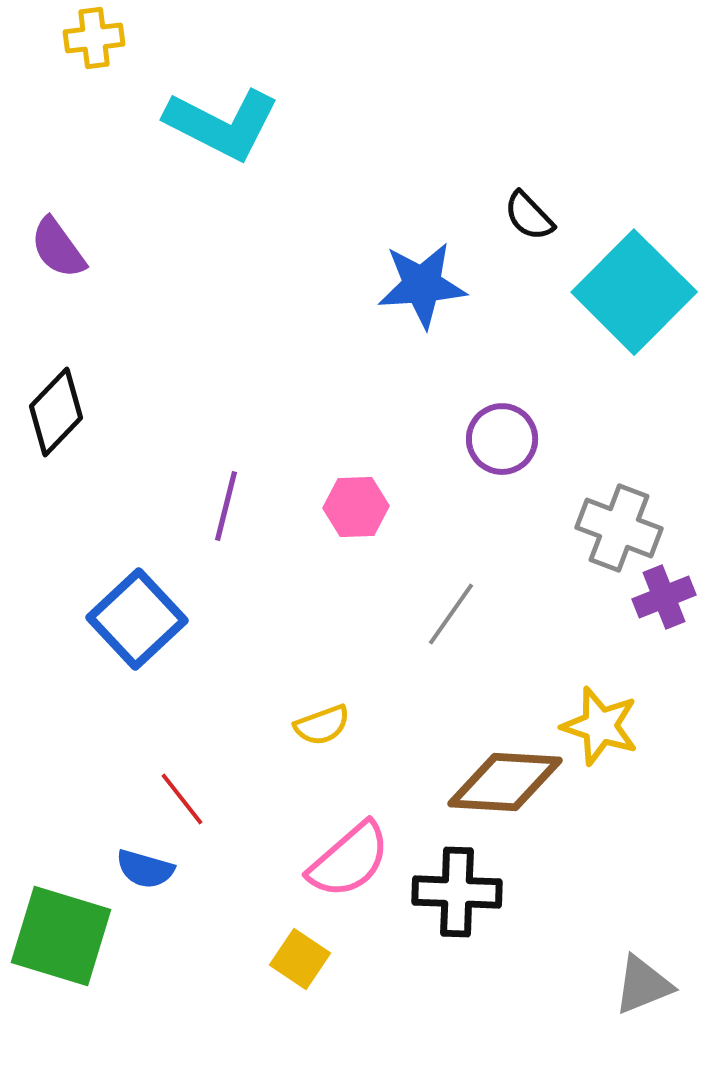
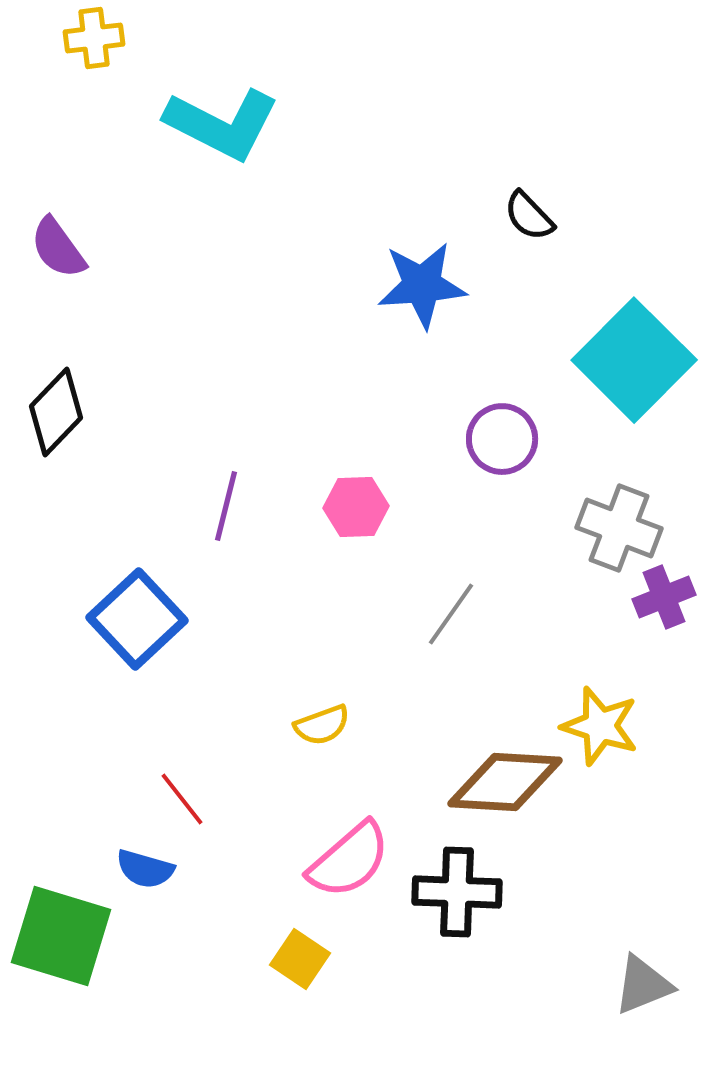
cyan square: moved 68 px down
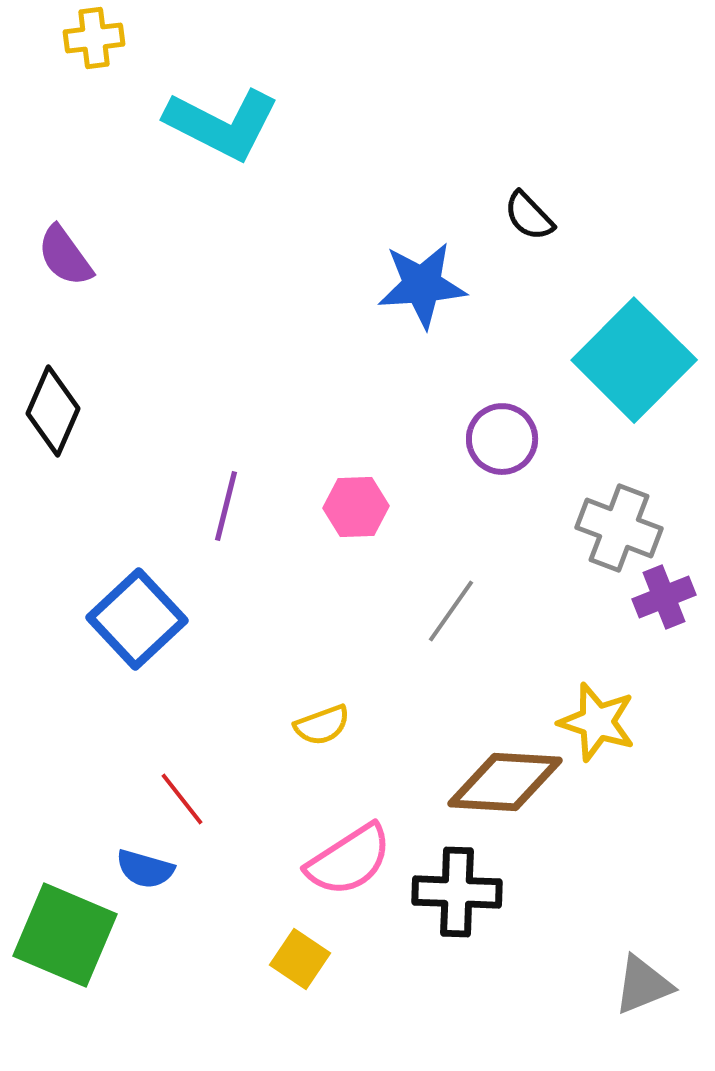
purple semicircle: moved 7 px right, 8 px down
black diamond: moved 3 px left, 1 px up; rotated 20 degrees counterclockwise
gray line: moved 3 px up
yellow star: moved 3 px left, 4 px up
pink semicircle: rotated 8 degrees clockwise
green square: moved 4 px right, 1 px up; rotated 6 degrees clockwise
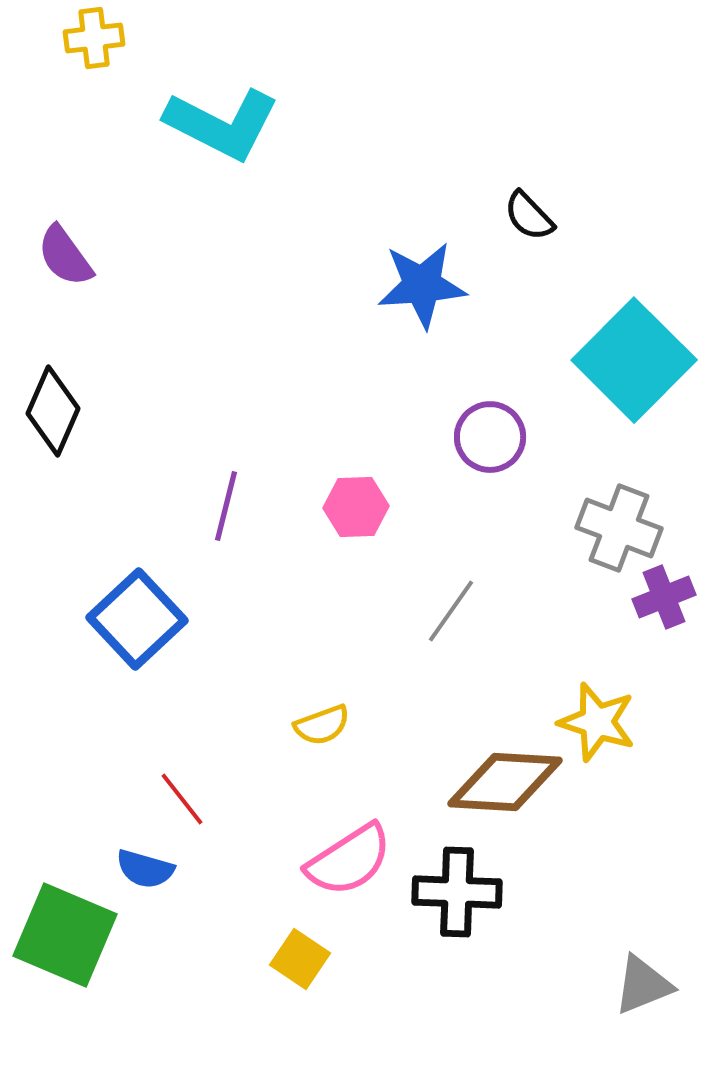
purple circle: moved 12 px left, 2 px up
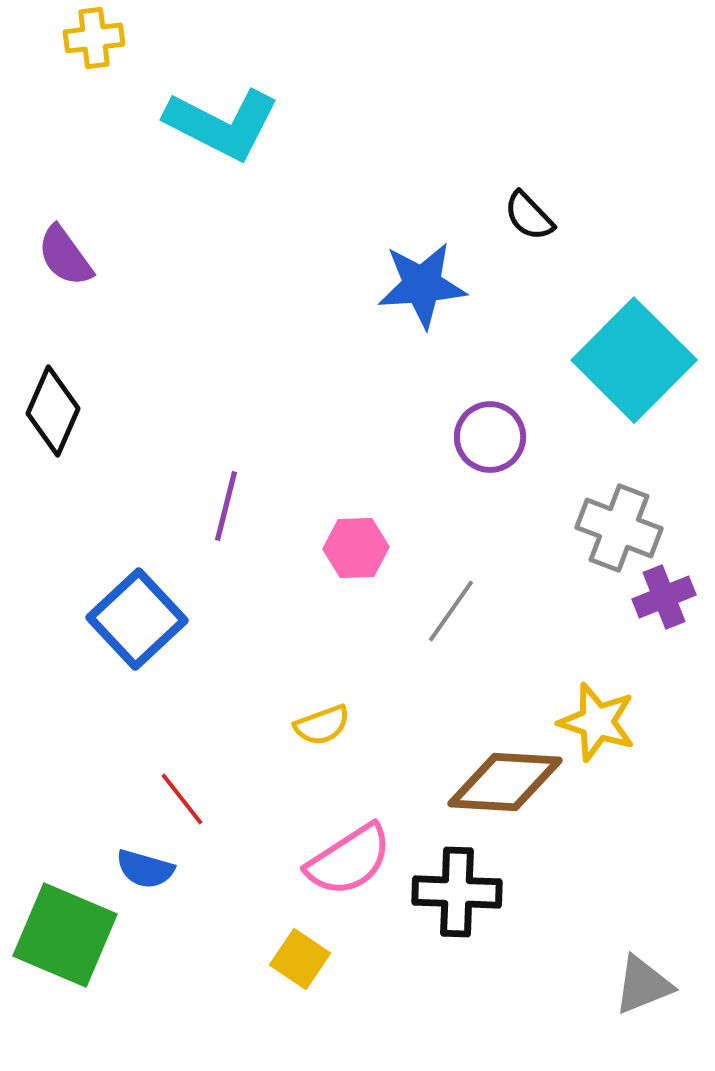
pink hexagon: moved 41 px down
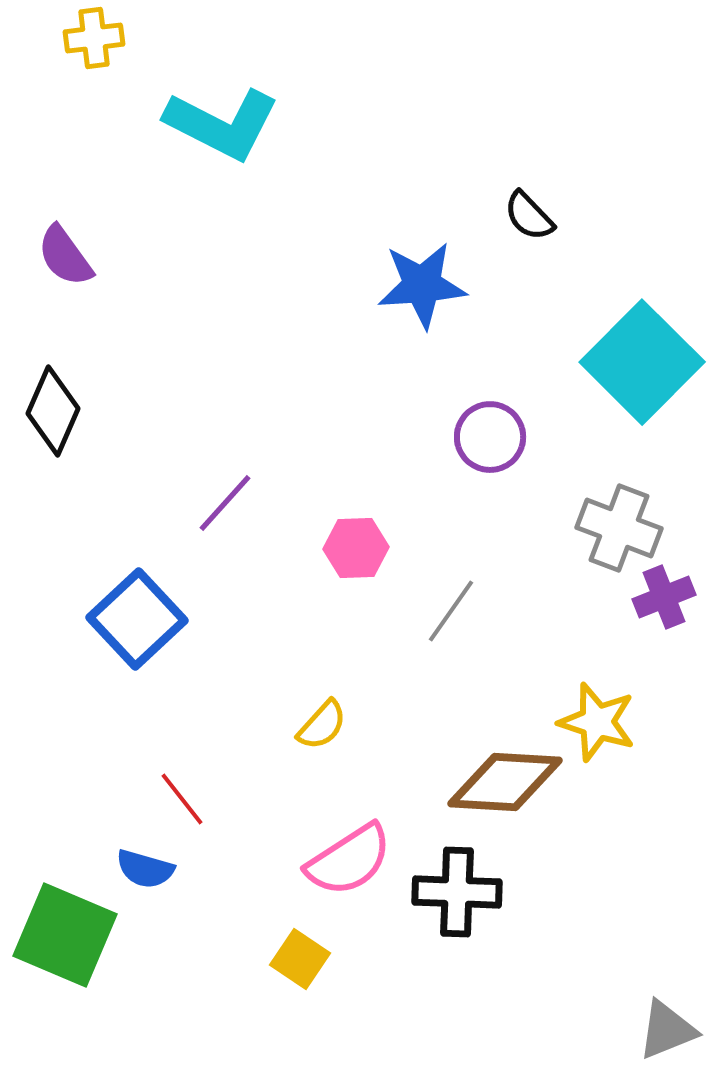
cyan square: moved 8 px right, 2 px down
purple line: moved 1 px left, 3 px up; rotated 28 degrees clockwise
yellow semicircle: rotated 28 degrees counterclockwise
gray triangle: moved 24 px right, 45 px down
